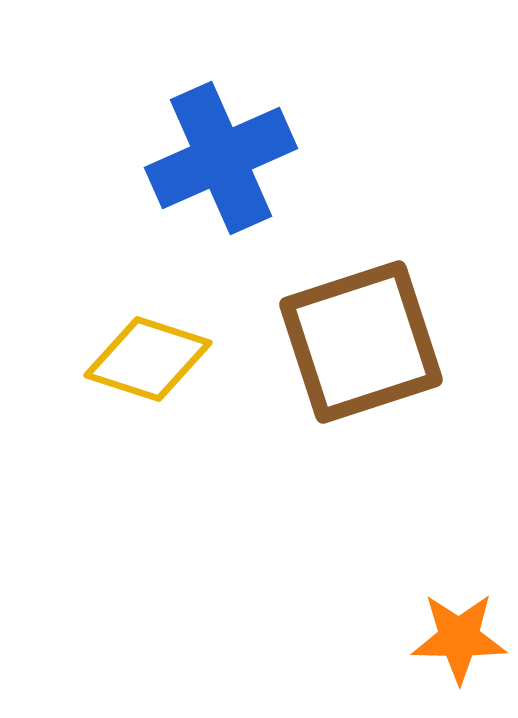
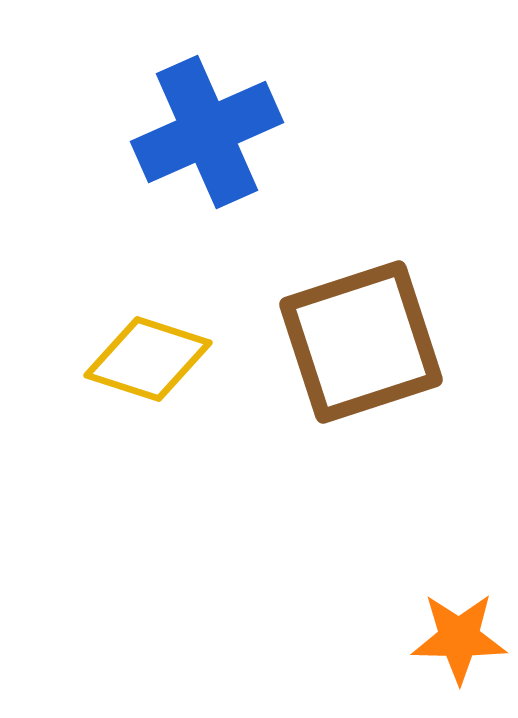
blue cross: moved 14 px left, 26 px up
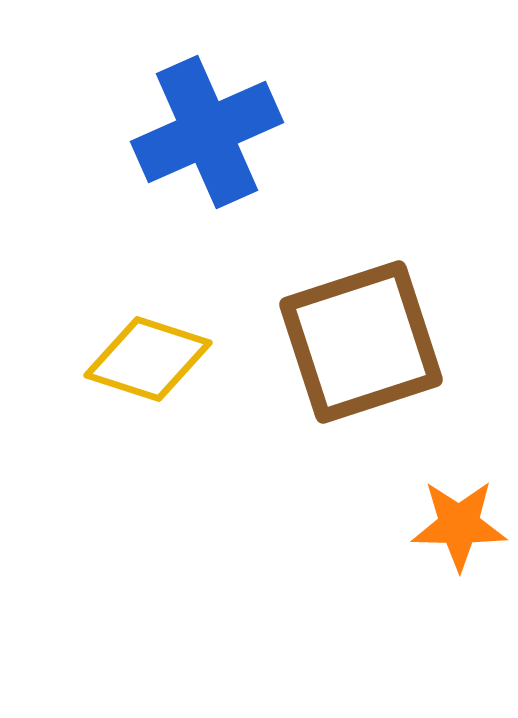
orange star: moved 113 px up
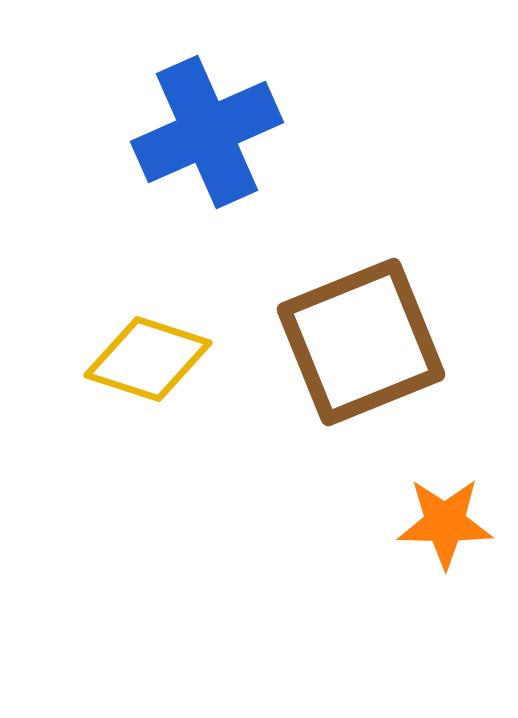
brown square: rotated 4 degrees counterclockwise
orange star: moved 14 px left, 2 px up
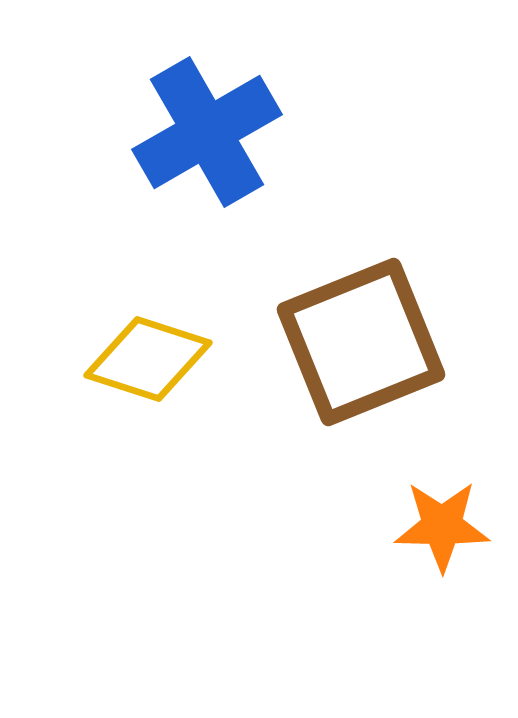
blue cross: rotated 6 degrees counterclockwise
orange star: moved 3 px left, 3 px down
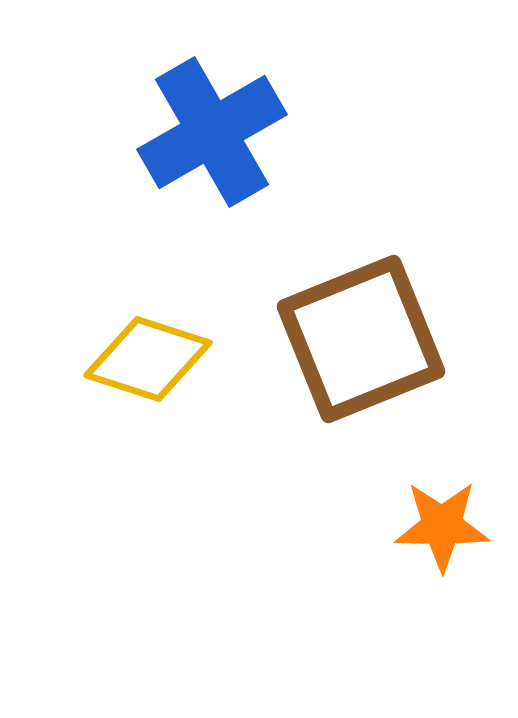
blue cross: moved 5 px right
brown square: moved 3 px up
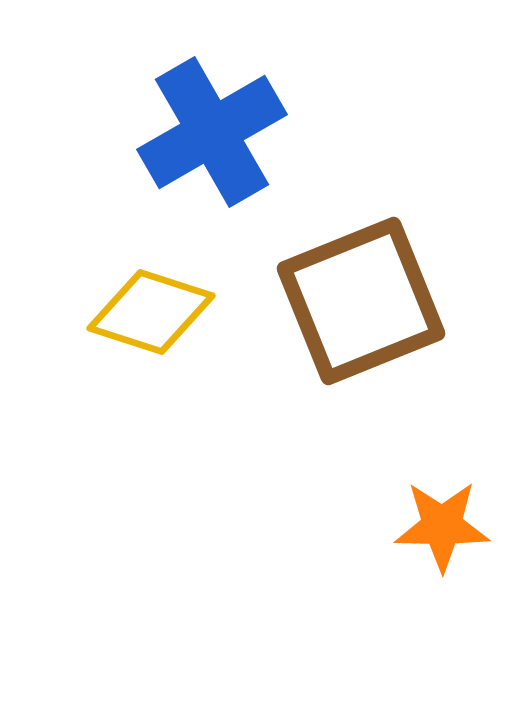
brown square: moved 38 px up
yellow diamond: moved 3 px right, 47 px up
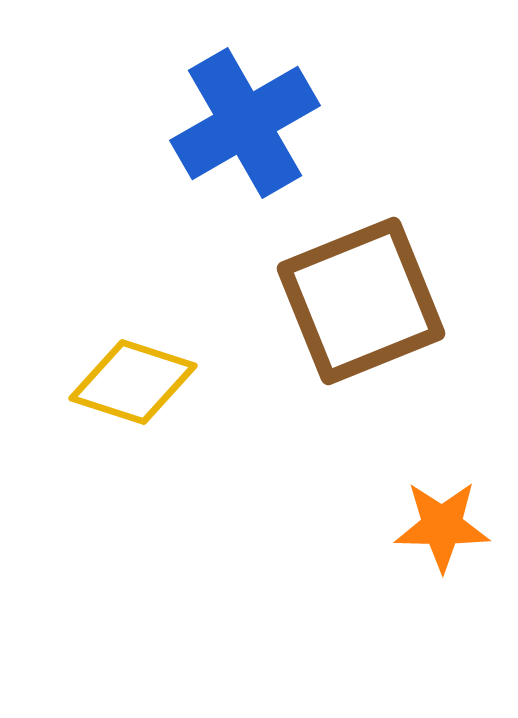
blue cross: moved 33 px right, 9 px up
yellow diamond: moved 18 px left, 70 px down
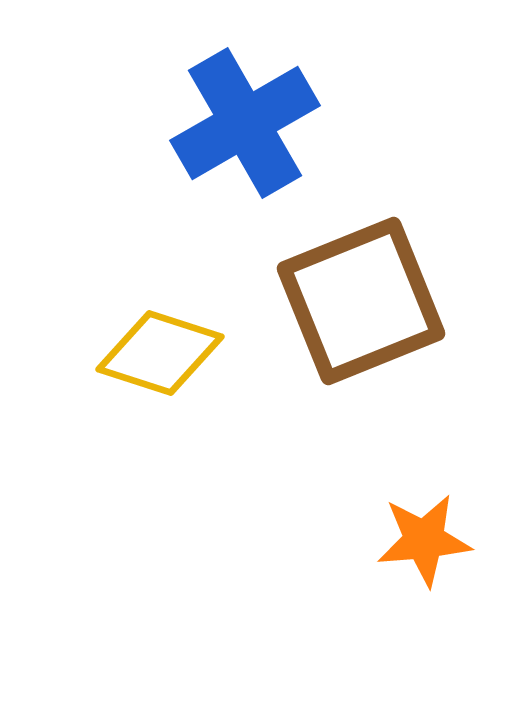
yellow diamond: moved 27 px right, 29 px up
orange star: moved 18 px left, 14 px down; rotated 6 degrees counterclockwise
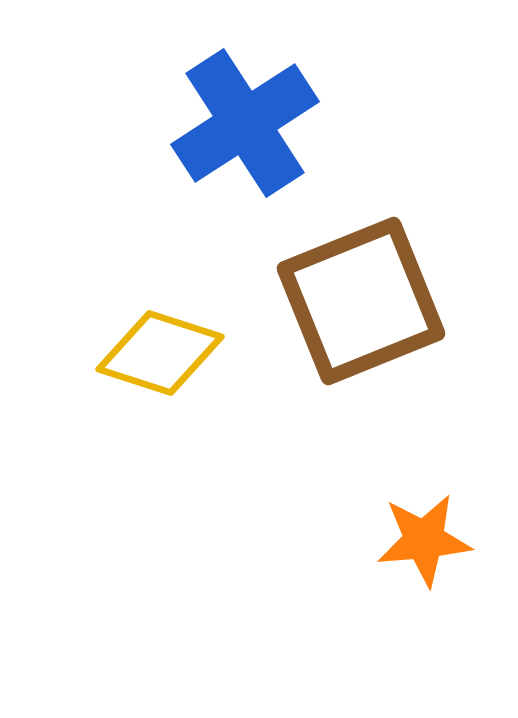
blue cross: rotated 3 degrees counterclockwise
